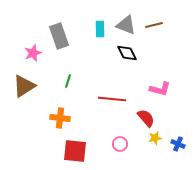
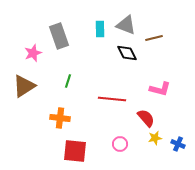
brown line: moved 13 px down
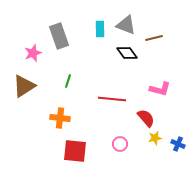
black diamond: rotated 10 degrees counterclockwise
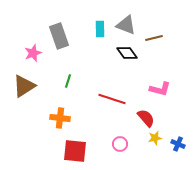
red line: rotated 12 degrees clockwise
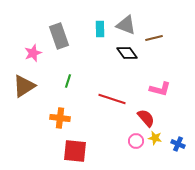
yellow star: rotated 24 degrees clockwise
pink circle: moved 16 px right, 3 px up
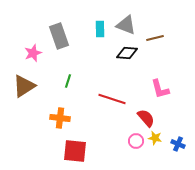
brown line: moved 1 px right
black diamond: rotated 50 degrees counterclockwise
pink L-shape: rotated 60 degrees clockwise
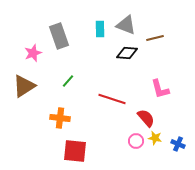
green line: rotated 24 degrees clockwise
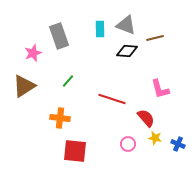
black diamond: moved 2 px up
pink circle: moved 8 px left, 3 px down
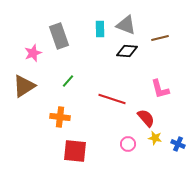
brown line: moved 5 px right
orange cross: moved 1 px up
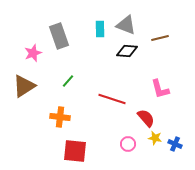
blue cross: moved 3 px left
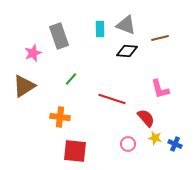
green line: moved 3 px right, 2 px up
